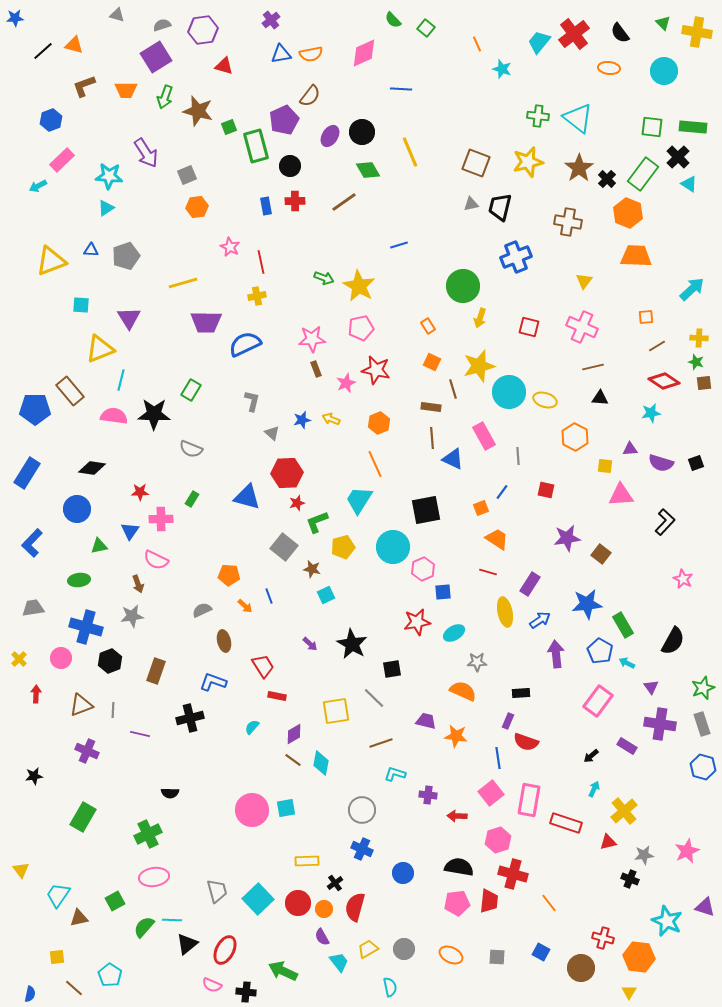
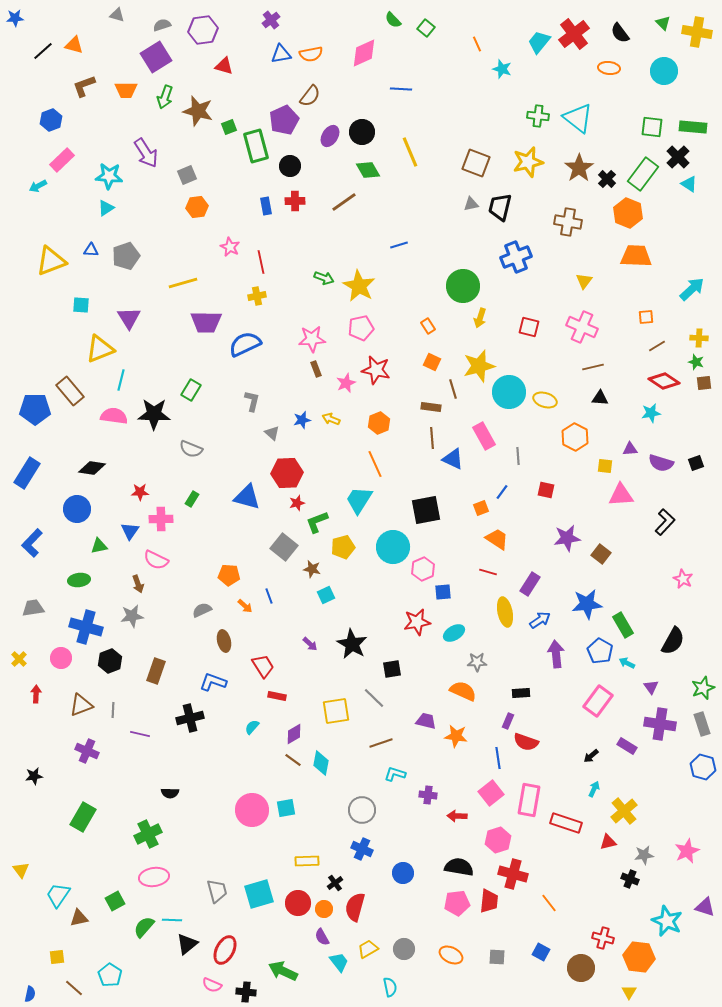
cyan square at (258, 899): moved 1 px right, 5 px up; rotated 28 degrees clockwise
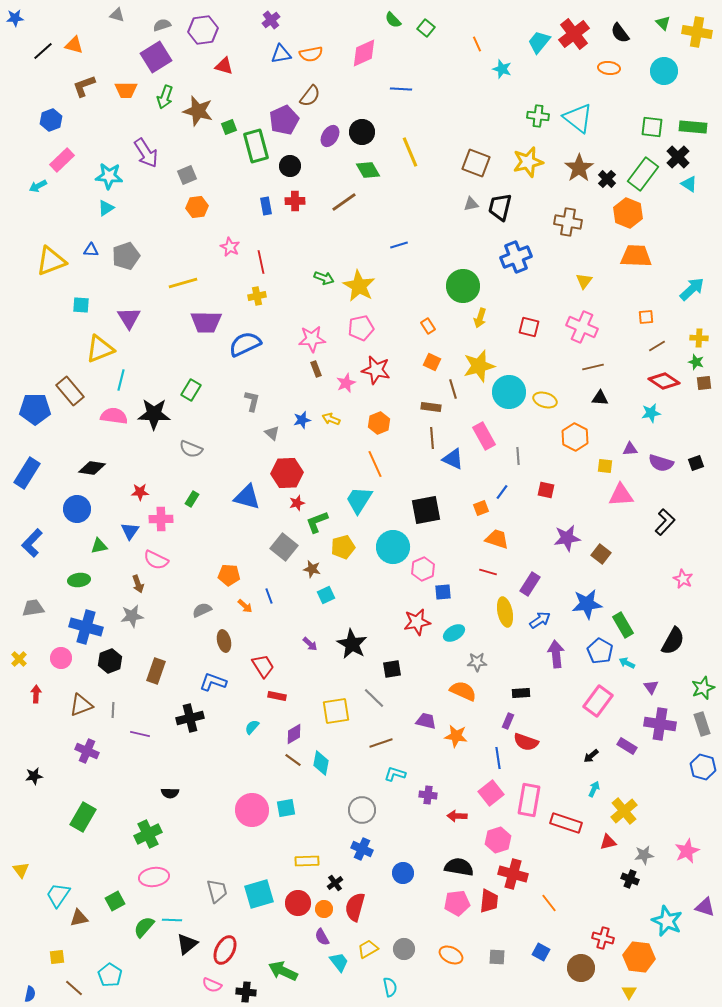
orange trapezoid at (497, 539): rotated 15 degrees counterclockwise
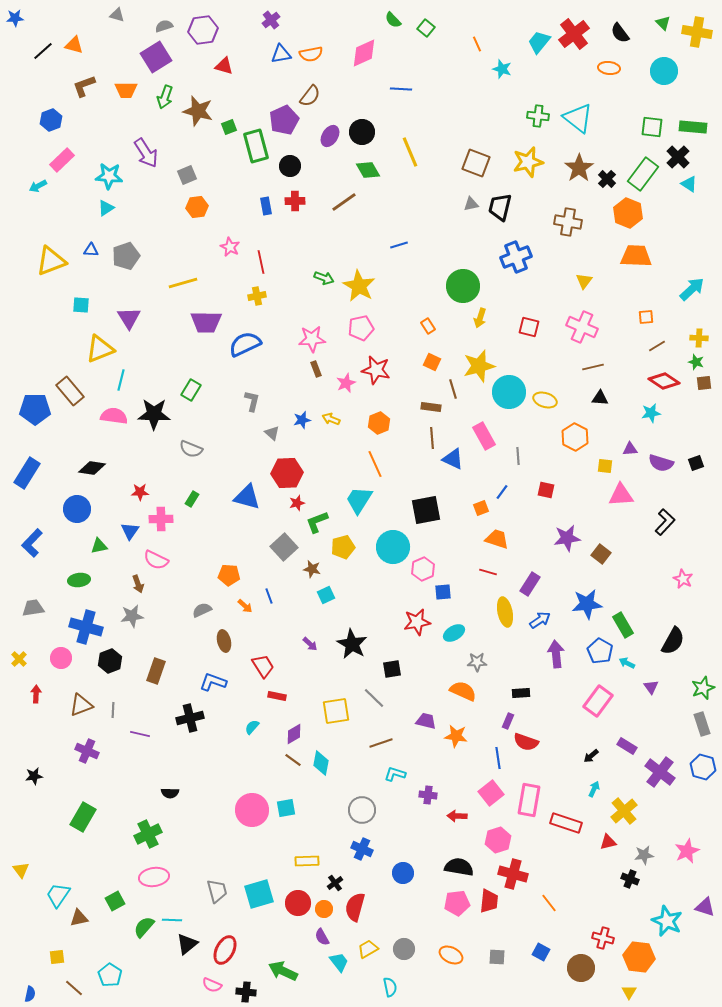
gray semicircle at (162, 25): moved 2 px right, 1 px down
gray square at (284, 547): rotated 8 degrees clockwise
purple cross at (660, 724): moved 48 px down; rotated 28 degrees clockwise
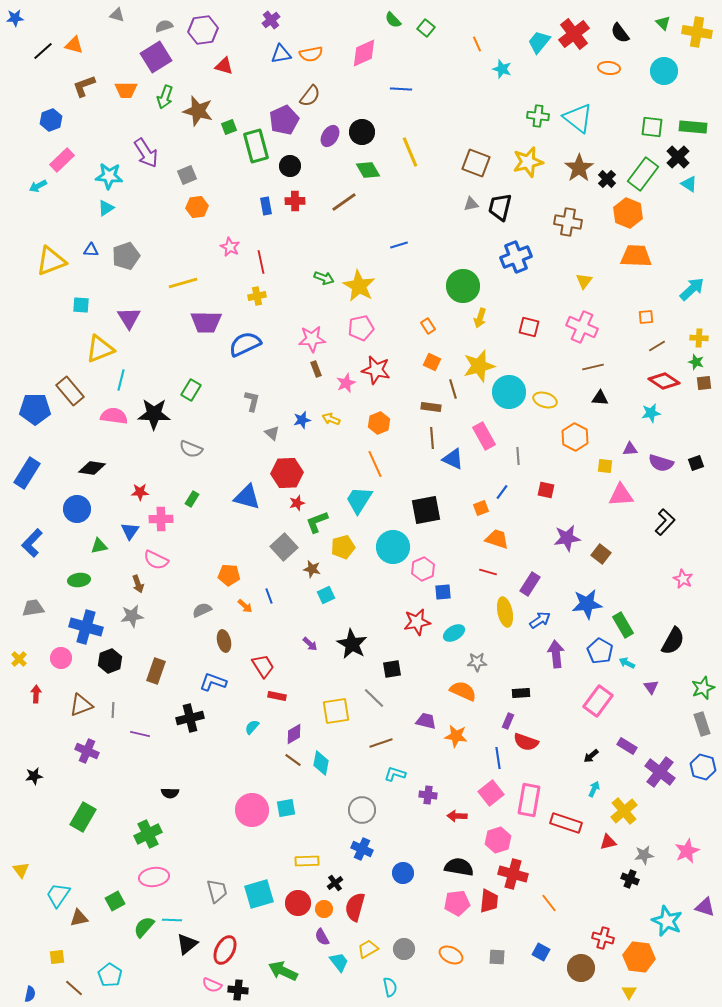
black cross at (246, 992): moved 8 px left, 2 px up
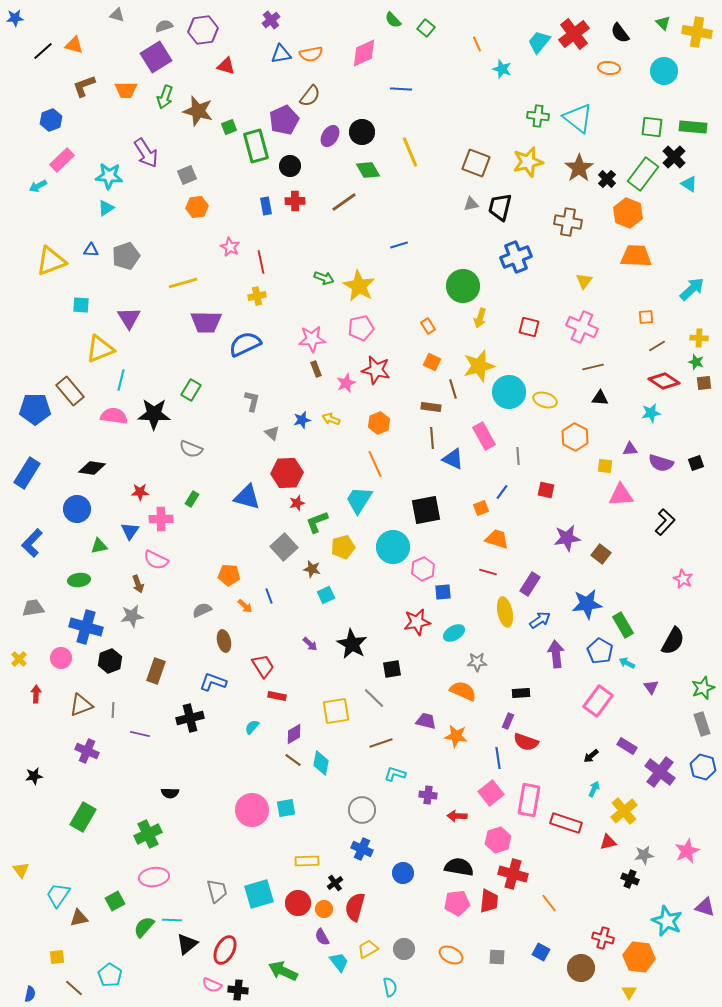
red triangle at (224, 66): moved 2 px right
black cross at (678, 157): moved 4 px left
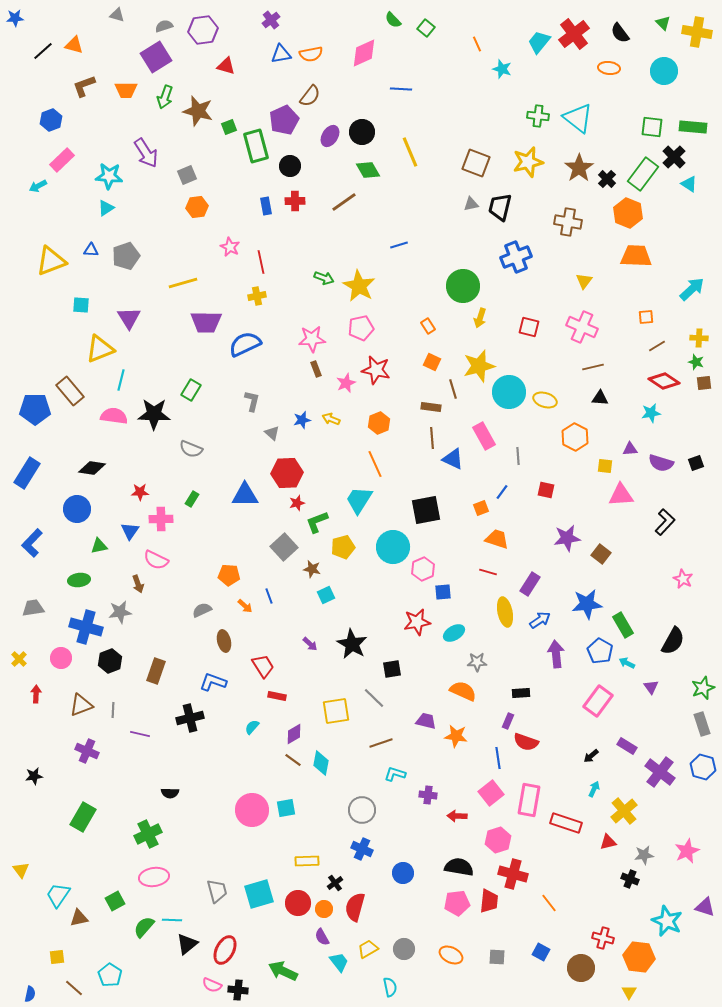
blue triangle at (247, 497): moved 2 px left, 2 px up; rotated 16 degrees counterclockwise
gray star at (132, 616): moved 12 px left, 4 px up
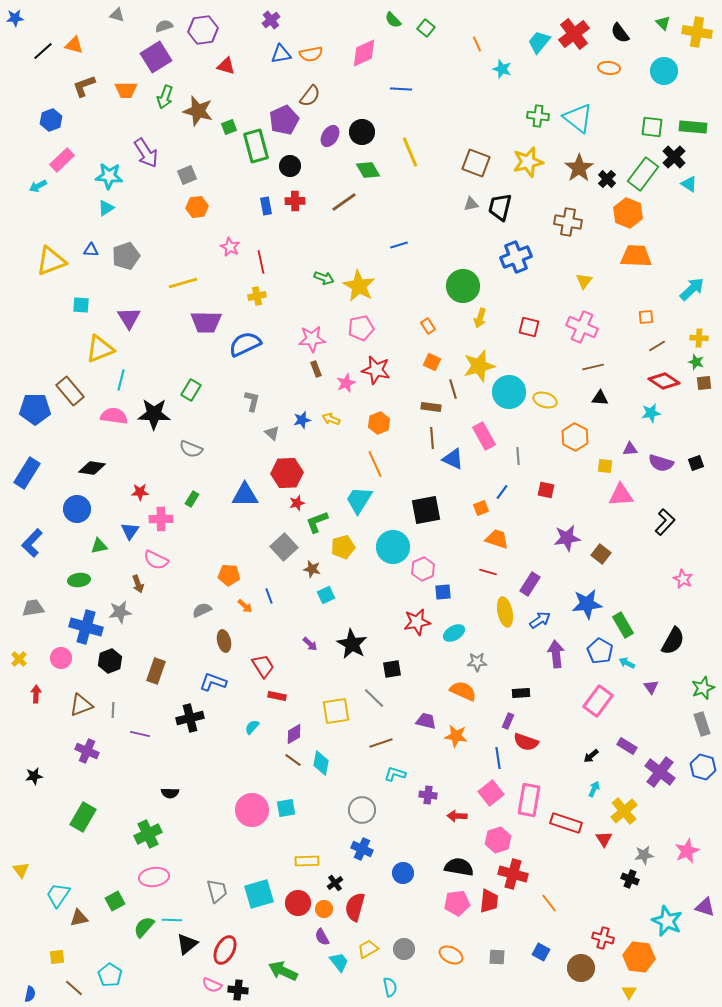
red triangle at (608, 842): moved 4 px left, 3 px up; rotated 48 degrees counterclockwise
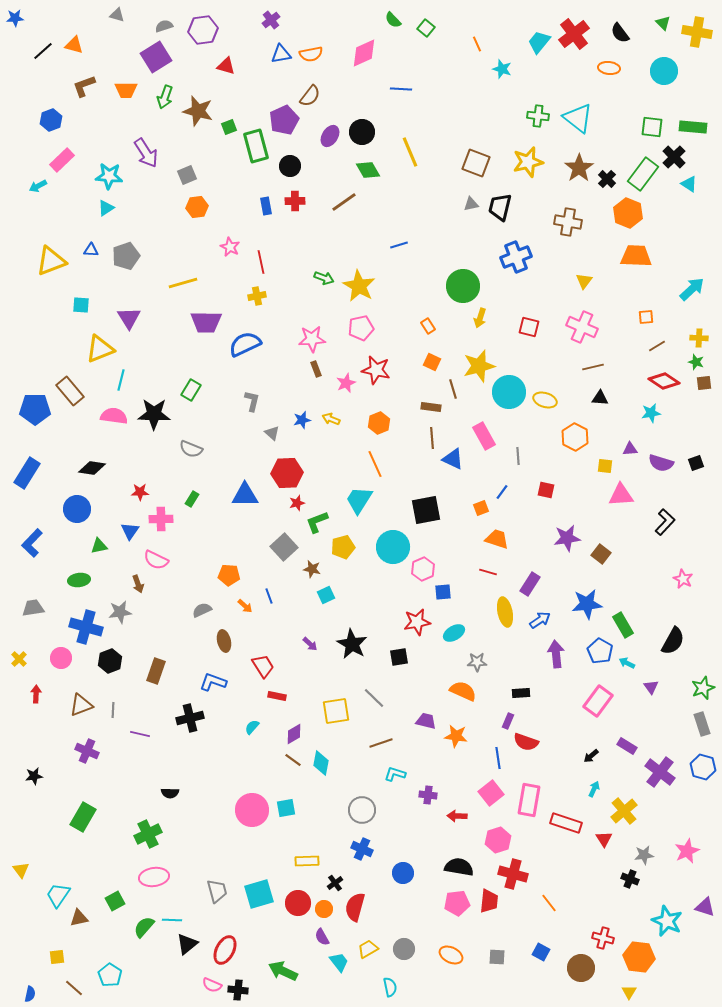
black square at (392, 669): moved 7 px right, 12 px up
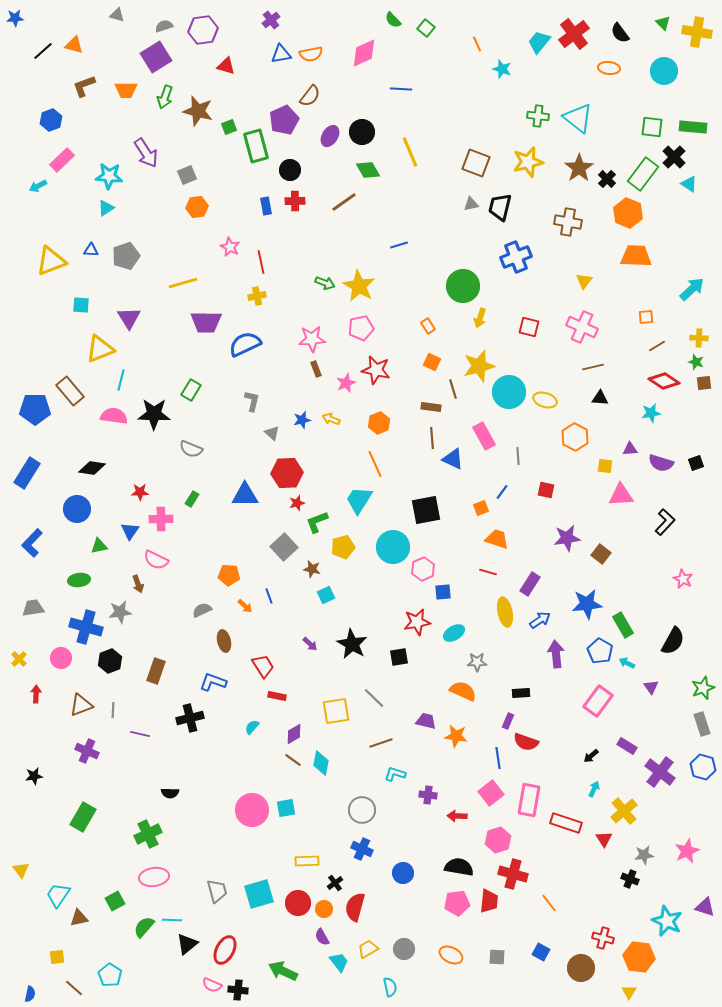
black circle at (290, 166): moved 4 px down
green arrow at (324, 278): moved 1 px right, 5 px down
